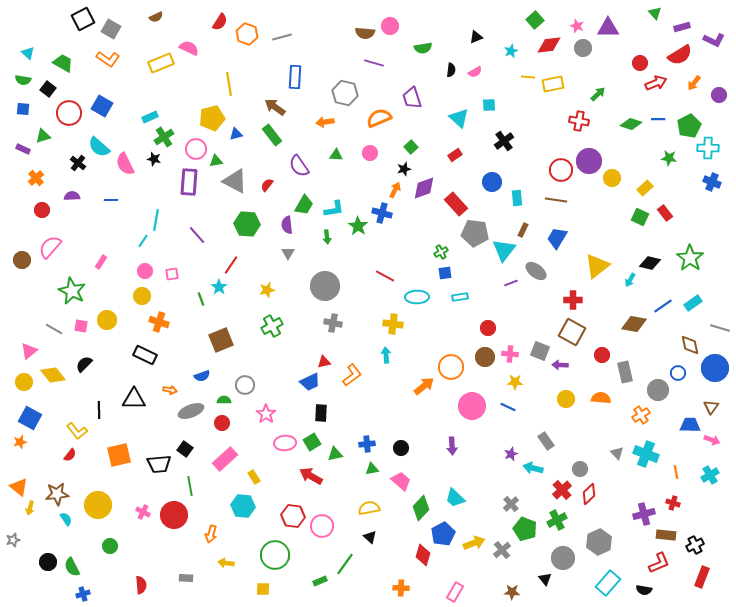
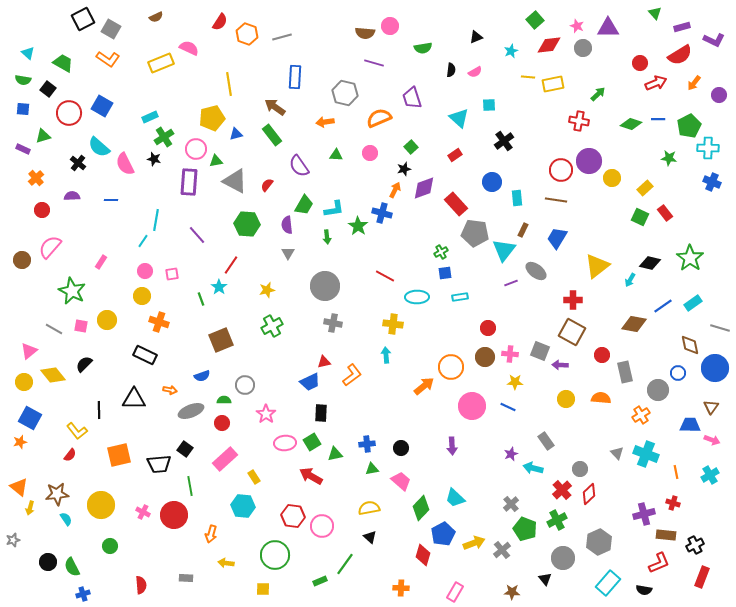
yellow circle at (98, 505): moved 3 px right
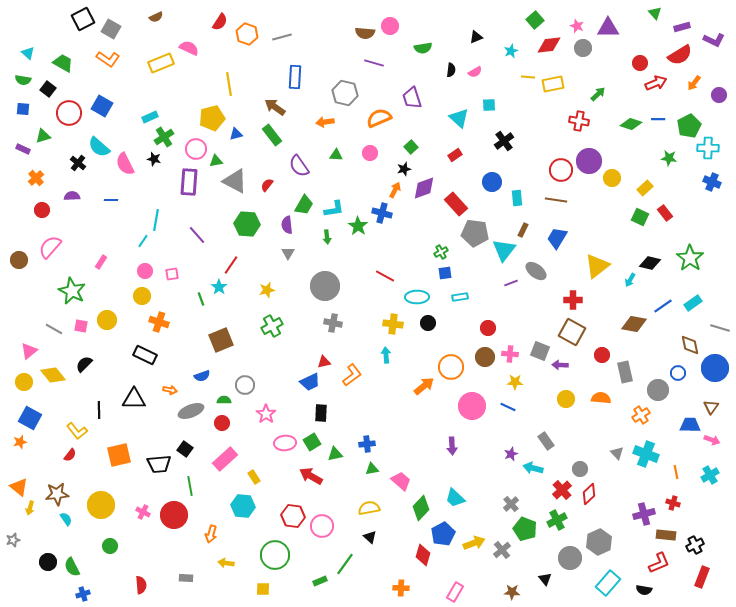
brown circle at (22, 260): moved 3 px left
black circle at (401, 448): moved 27 px right, 125 px up
gray circle at (563, 558): moved 7 px right
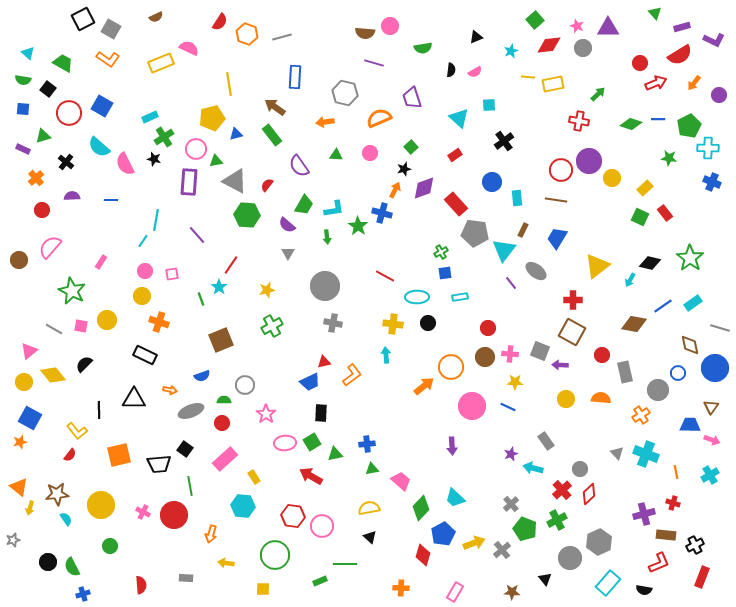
black cross at (78, 163): moved 12 px left, 1 px up
green hexagon at (247, 224): moved 9 px up
purple semicircle at (287, 225): rotated 42 degrees counterclockwise
purple line at (511, 283): rotated 72 degrees clockwise
green line at (345, 564): rotated 55 degrees clockwise
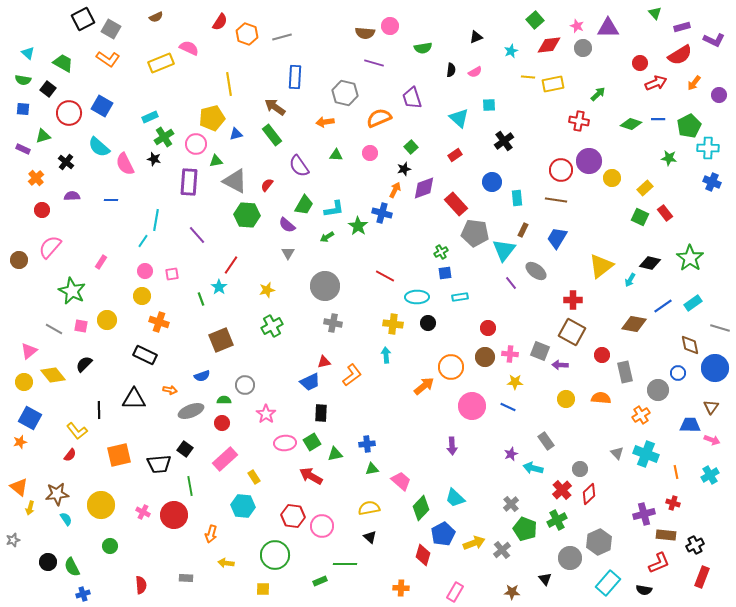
pink circle at (196, 149): moved 5 px up
green arrow at (327, 237): rotated 64 degrees clockwise
yellow triangle at (597, 266): moved 4 px right
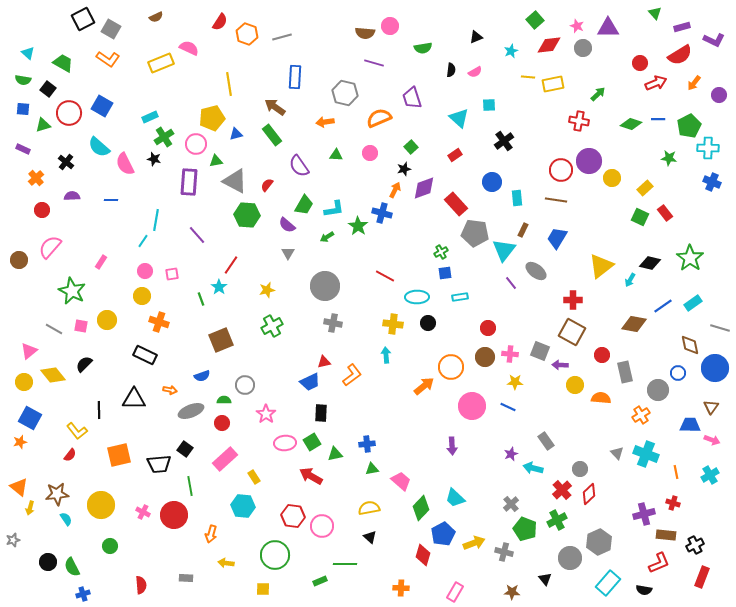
green triangle at (43, 136): moved 11 px up
yellow circle at (566, 399): moved 9 px right, 14 px up
gray cross at (502, 550): moved 2 px right, 2 px down; rotated 36 degrees counterclockwise
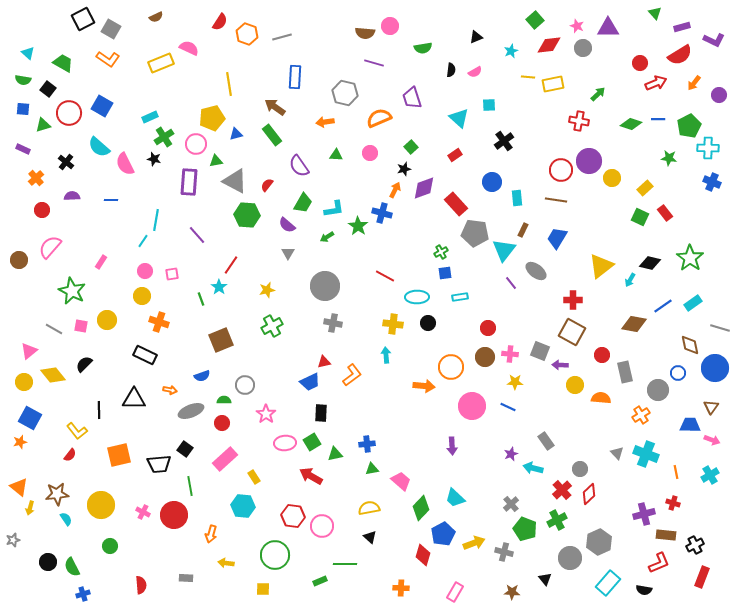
green trapezoid at (304, 205): moved 1 px left, 2 px up
orange arrow at (424, 386): rotated 45 degrees clockwise
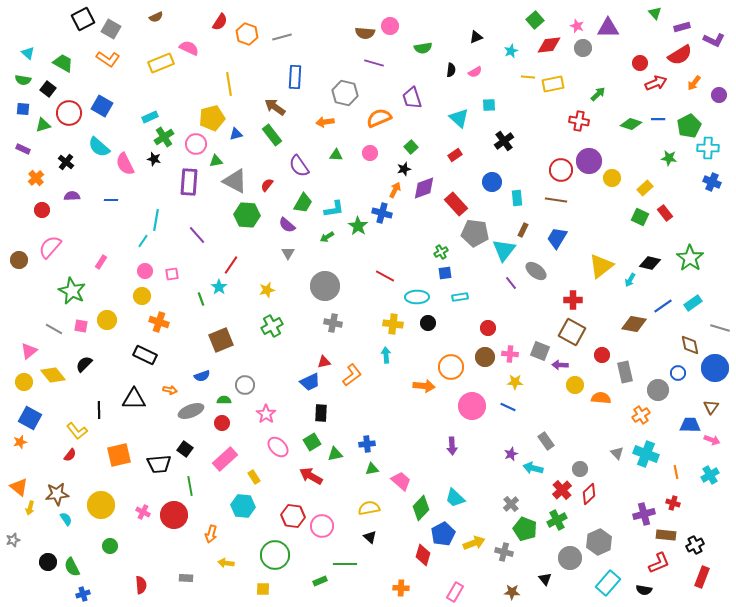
pink ellipse at (285, 443): moved 7 px left, 4 px down; rotated 50 degrees clockwise
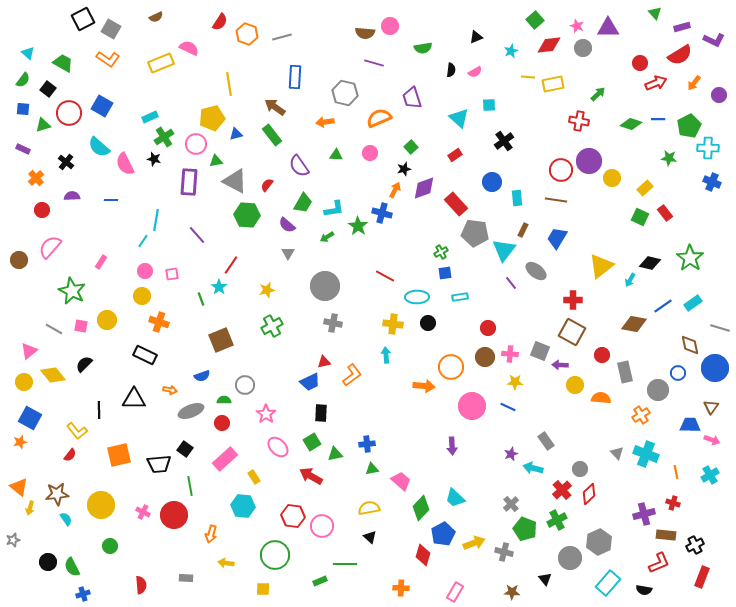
green semicircle at (23, 80): rotated 63 degrees counterclockwise
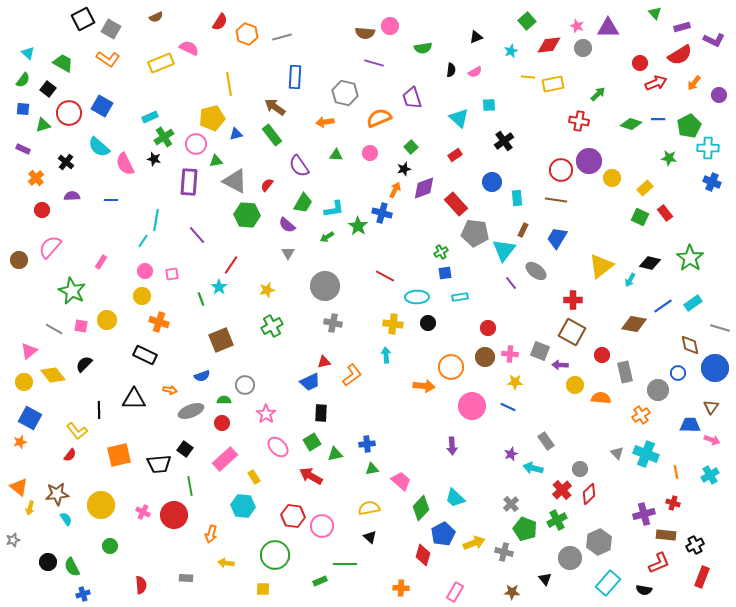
green square at (535, 20): moved 8 px left, 1 px down
